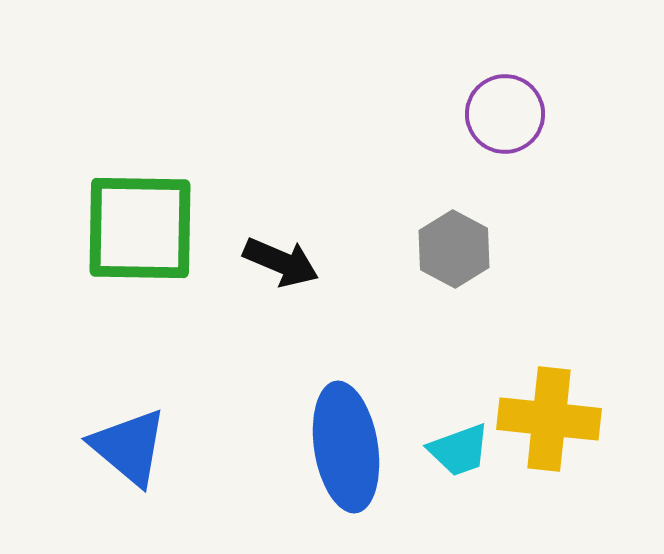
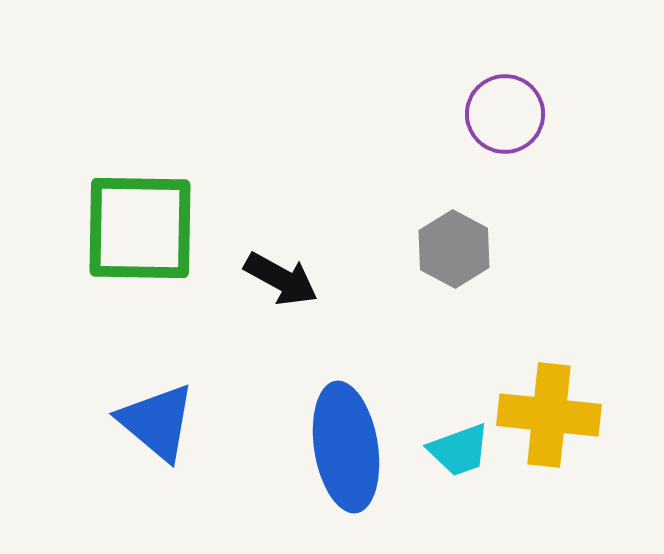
black arrow: moved 17 px down; rotated 6 degrees clockwise
yellow cross: moved 4 px up
blue triangle: moved 28 px right, 25 px up
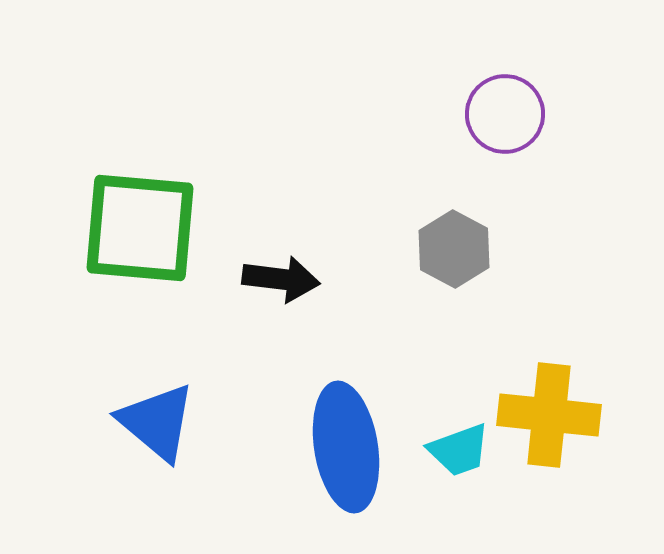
green square: rotated 4 degrees clockwise
black arrow: rotated 22 degrees counterclockwise
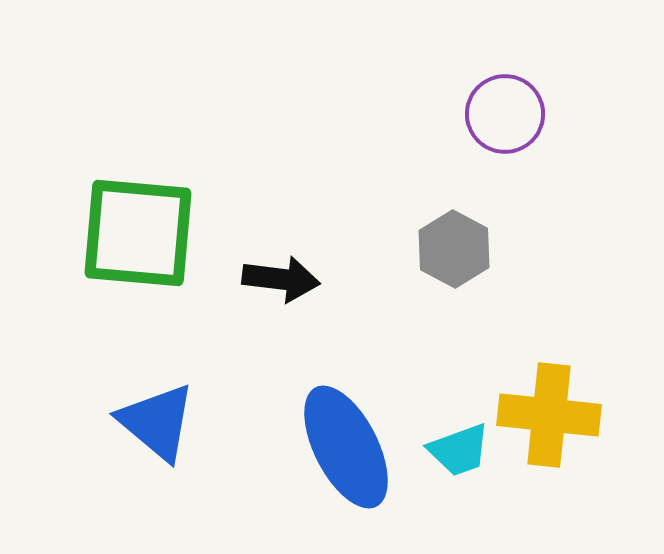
green square: moved 2 px left, 5 px down
blue ellipse: rotated 18 degrees counterclockwise
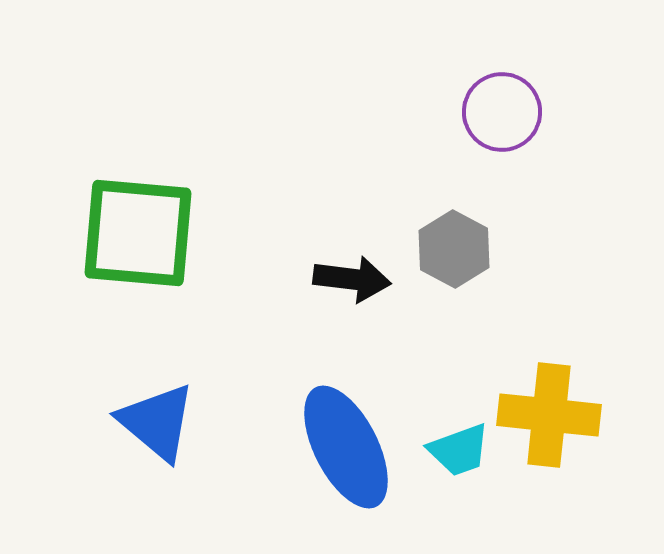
purple circle: moved 3 px left, 2 px up
black arrow: moved 71 px right
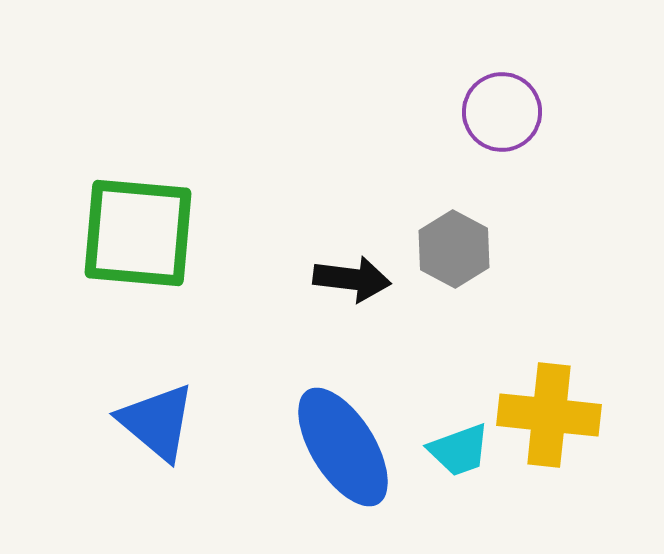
blue ellipse: moved 3 px left; rotated 5 degrees counterclockwise
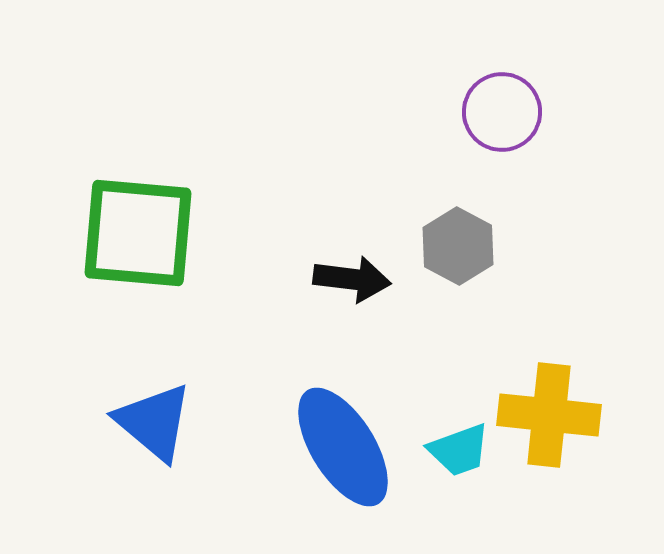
gray hexagon: moved 4 px right, 3 px up
blue triangle: moved 3 px left
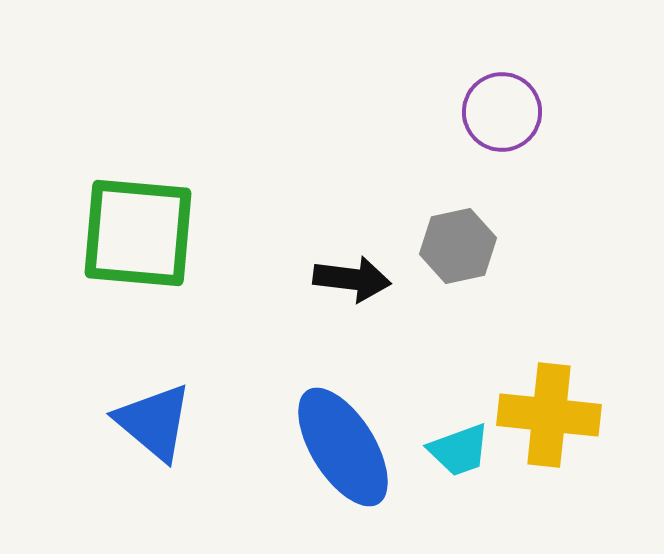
gray hexagon: rotated 20 degrees clockwise
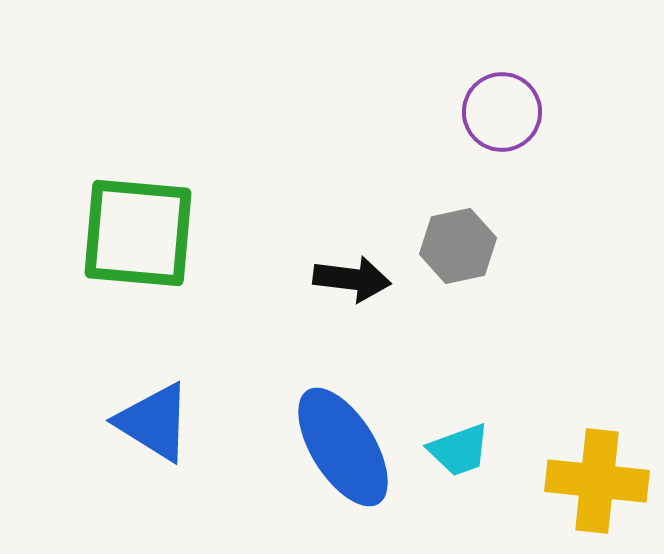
yellow cross: moved 48 px right, 66 px down
blue triangle: rotated 8 degrees counterclockwise
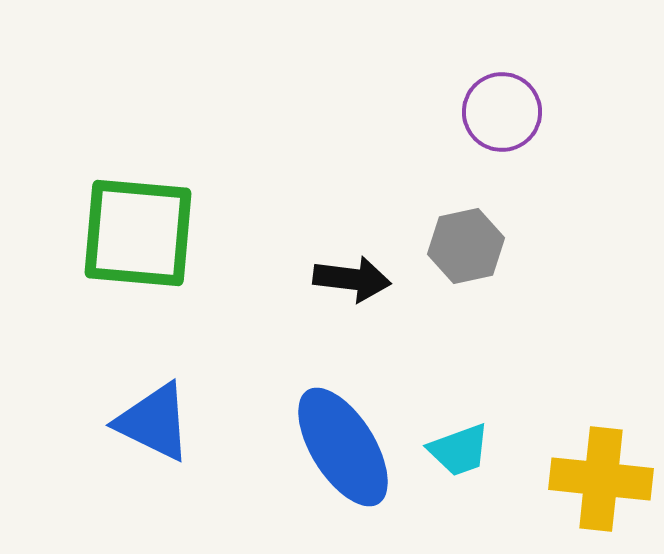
gray hexagon: moved 8 px right
blue triangle: rotated 6 degrees counterclockwise
yellow cross: moved 4 px right, 2 px up
